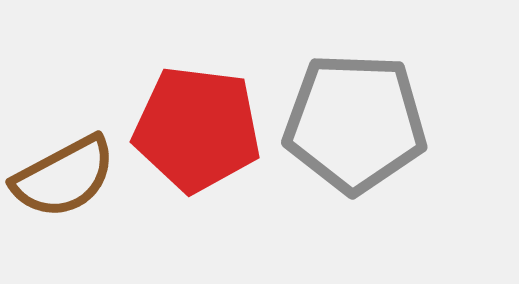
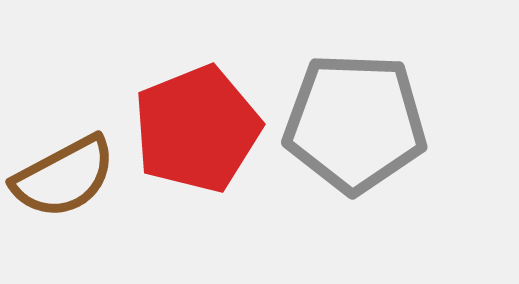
red pentagon: rotated 29 degrees counterclockwise
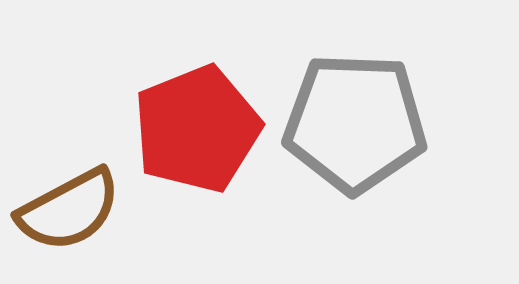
brown semicircle: moved 5 px right, 33 px down
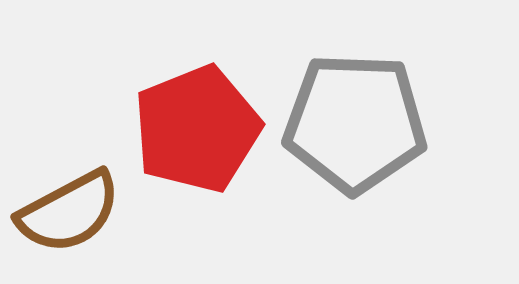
brown semicircle: moved 2 px down
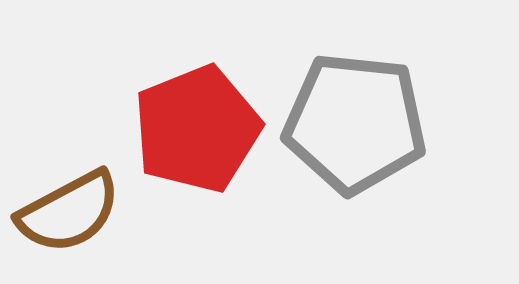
gray pentagon: rotated 4 degrees clockwise
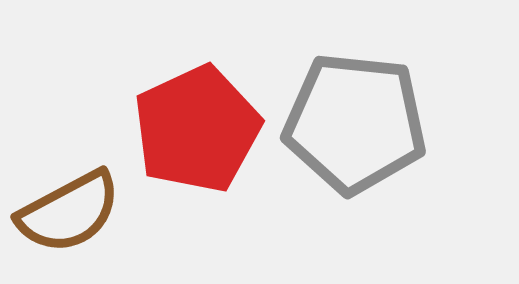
red pentagon: rotated 3 degrees counterclockwise
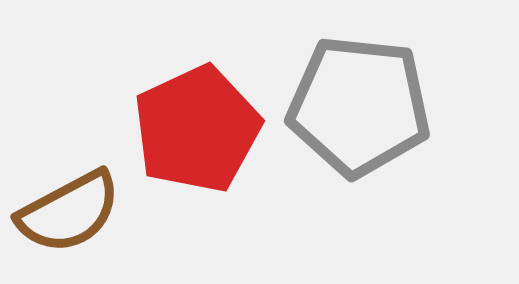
gray pentagon: moved 4 px right, 17 px up
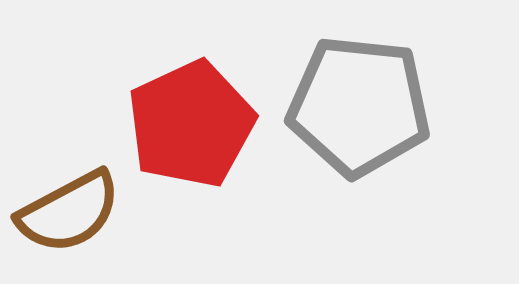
red pentagon: moved 6 px left, 5 px up
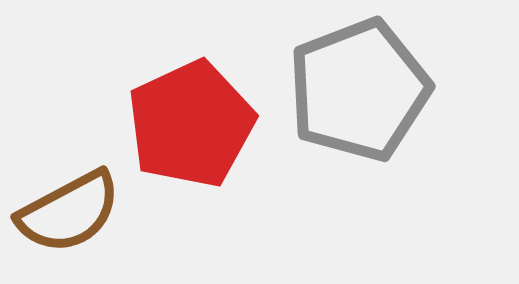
gray pentagon: moved 16 px up; rotated 27 degrees counterclockwise
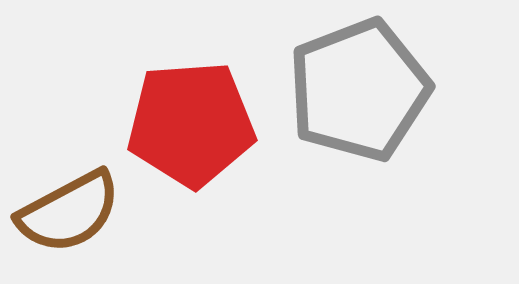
red pentagon: rotated 21 degrees clockwise
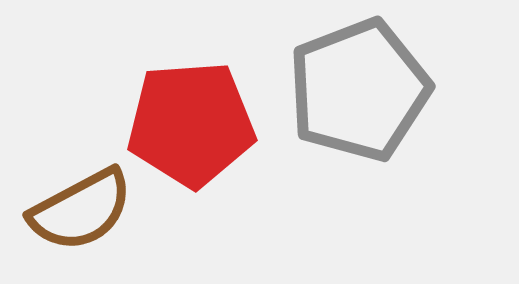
brown semicircle: moved 12 px right, 2 px up
